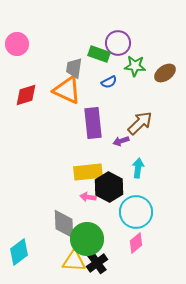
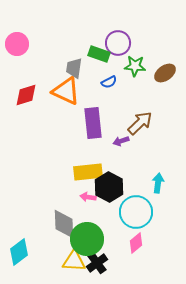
orange triangle: moved 1 px left, 1 px down
cyan arrow: moved 20 px right, 15 px down
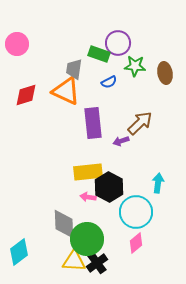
gray trapezoid: moved 1 px down
brown ellipse: rotated 65 degrees counterclockwise
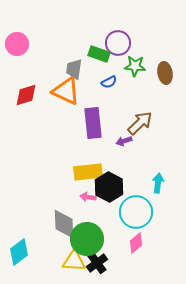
purple arrow: moved 3 px right
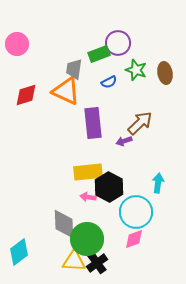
green rectangle: rotated 40 degrees counterclockwise
green star: moved 1 px right, 4 px down; rotated 15 degrees clockwise
pink diamond: moved 2 px left, 4 px up; rotated 20 degrees clockwise
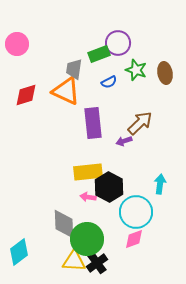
cyan arrow: moved 2 px right, 1 px down
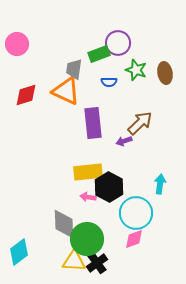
blue semicircle: rotated 28 degrees clockwise
cyan circle: moved 1 px down
